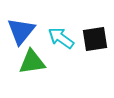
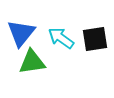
blue triangle: moved 2 px down
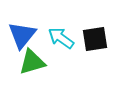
blue triangle: moved 1 px right, 2 px down
green triangle: rotated 8 degrees counterclockwise
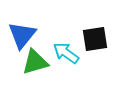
cyan arrow: moved 5 px right, 15 px down
green triangle: moved 3 px right
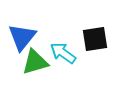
blue triangle: moved 2 px down
cyan arrow: moved 3 px left
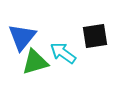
black square: moved 3 px up
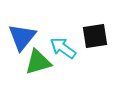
cyan arrow: moved 5 px up
green triangle: moved 3 px right
